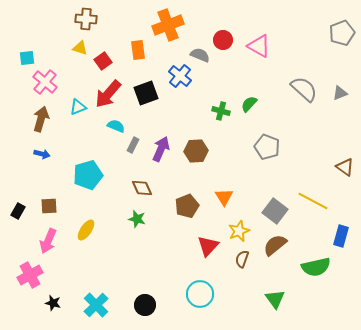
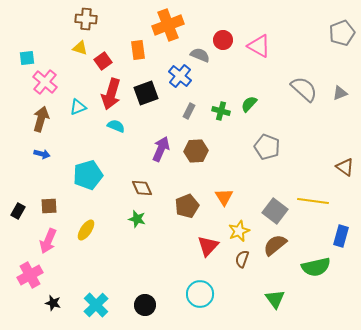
red arrow at (108, 94): moved 3 px right; rotated 24 degrees counterclockwise
gray rectangle at (133, 145): moved 56 px right, 34 px up
yellow line at (313, 201): rotated 20 degrees counterclockwise
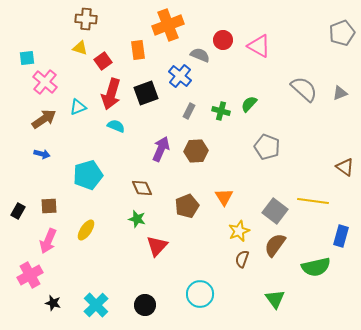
brown arrow at (41, 119): moved 3 px right; rotated 40 degrees clockwise
brown semicircle at (275, 245): rotated 15 degrees counterclockwise
red triangle at (208, 246): moved 51 px left
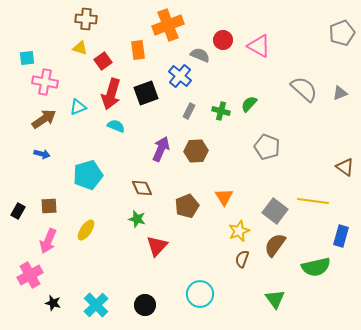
pink cross at (45, 82): rotated 30 degrees counterclockwise
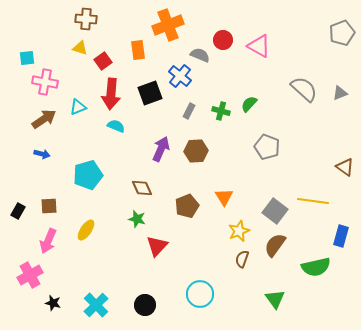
black square at (146, 93): moved 4 px right
red arrow at (111, 94): rotated 12 degrees counterclockwise
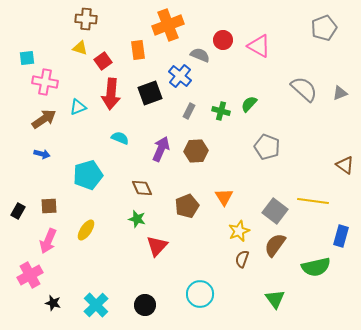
gray pentagon at (342, 33): moved 18 px left, 5 px up
cyan semicircle at (116, 126): moved 4 px right, 12 px down
brown triangle at (345, 167): moved 2 px up
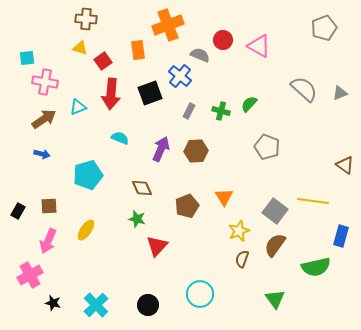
black circle at (145, 305): moved 3 px right
